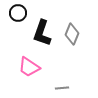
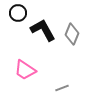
black L-shape: moved 1 px right, 3 px up; rotated 132 degrees clockwise
pink trapezoid: moved 4 px left, 3 px down
gray line: rotated 16 degrees counterclockwise
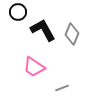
black circle: moved 1 px up
pink trapezoid: moved 9 px right, 3 px up
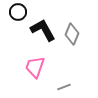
pink trapezoid: moved 1 px right; rotated 75 degrees clockwise
gray line: moved 2 px right, 1 px up
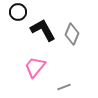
pink trapezoid: rotated 20 degrees clockwise
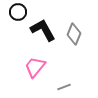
gray diamond: moved 2 px right
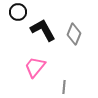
gray line: rotated 64 degrees counterclockwise
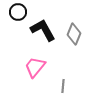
gray line: moved 1 px left, 1 px up
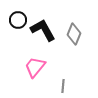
black circle: moved 8 px down
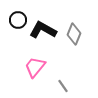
black L-shape: rotated 32 degrees counterclockwise
gray line: rotated 40 degrees counterclockwise
